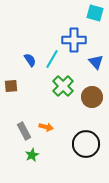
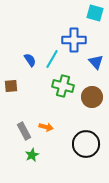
green cross: rotated 30 degrees counterclockwise
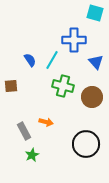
cyan line: moved 1 px down
orange arrow: moved 5 px up
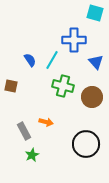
brown square: rotated 16 degrees clockwise
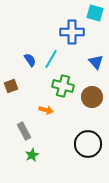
blue cross: moved 2 px left, 8 px up
cyan line: moved 1 px left, 1 px up
brown square: rotated 32 degrees counterclockwise
orange arrow: moved 12 px up
black circle: moved 2 px right
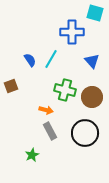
blue triangle: moved 4 px left, 1 px up
green cross: moved 2 px right, 4 px down
gray rectangle: moved 26 px right
black circle: moved 3 px left, 11 px up
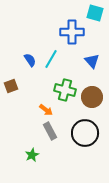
orange arrow: rotated 24 degrees clockwise
